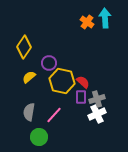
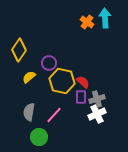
yellow diamond: moved 5 px left, 3 px down
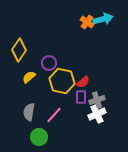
cyan arrow: moved 2 px left, 1 px down; rotated 78 degrees clockwise
red semicircle: rotated 96 degrees clockwise
gray cross: moved 1 px down
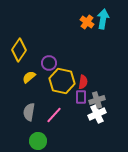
cyan arrow: rotated 66 degrees counterclockwise
red semicircle: rotated 40 degrees counterclockwise
green circle: moved 1 px left, 4 px down
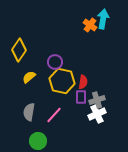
orange cross: moved 3 px right, 3 px down
purple circle: moved 6 px right, 1 px up
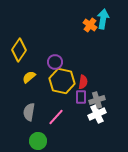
pink line: moved 2 px right, 2 px down
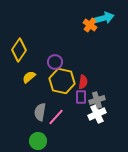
cyan arrow: moved 1 px right, 1 px up; rotated 66 degrees clockwise
gray semicircle: moved 11 px right
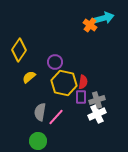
yellow hexagon: moved 2 px right, 2 px down
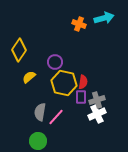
orange cross: moved 11 px left, 1 px up; rotated 16 degrees counterclockwise
